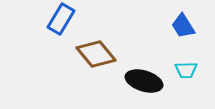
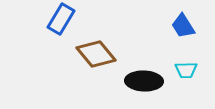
black ellipse: rotated 15 degrees counterclockwise
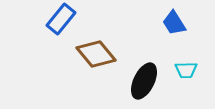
blue rectangle: rotated 8 degrees clockwise
blue trapezoid: moved 9 px left, 3 px up
black ellipse: rotated 66 degrees counterclockwise
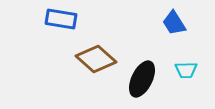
blue rectangle: rotated 60 degrees clockwise
brown diamond: moved 5 px down; rotated 9 degrees counterclockwise
black ellipse: moved 2 px left, 2 px up
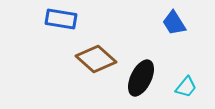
cyan trapezoid: moved 17 px down; rotated 50 degrees counterclockwise
black ellipse: moved 1 px left, 1 px up
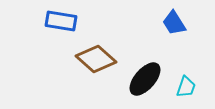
blue rectangle: moved 2 px down
black ellipse: moved 4 px right, 1 px down; rotated 15 degrees clockwise
cyan trapezoid: rotated 20 degrees counterclockwise
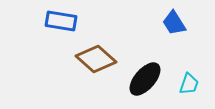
cyan trapezoid: moved 3 px right, 3 px up
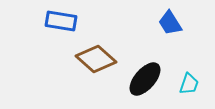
blue trapezoid: moved 4 px left
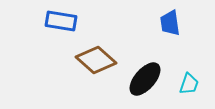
blue trapezoid: rotated 24 degrees clockwise
brown diamond: moved 1 px down
